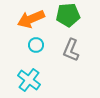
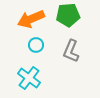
gray L-shape: moved 1 px down
cyan cross: moved 2 px up
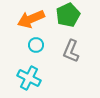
green pentagon: rotated 20 degrees counterclockwise
cyan cross: rotated 10 degrees counterclockwise
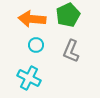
orange arrow: moved 1 px right; rotated 28 degrees clockwise
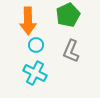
orange arrow: moved 4 px left, 2 px down; rotated 96 degrees counterclockwise
cyan cross: moved 6 px right, 5 px up
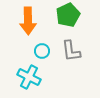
cyan circle: moved 6 px right, 6 px down
gray L-shape: rotated 30 degrees counterclockwise
cyan cross: moved 6 px left, 4 px down
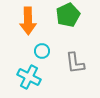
gray L-shape: moved 4 px right, 12 px down
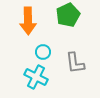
cyan circle: moved 1 px right, 1 px down
cyan cross: moved 7 px right
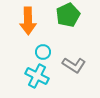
gray L-shape: moved 1 px left, 2 px down; rotated 50 degrees counterclockwise
cyan cross: moved 1 px right, 1 px up
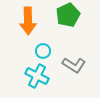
cyan circle: moved 1 px up
